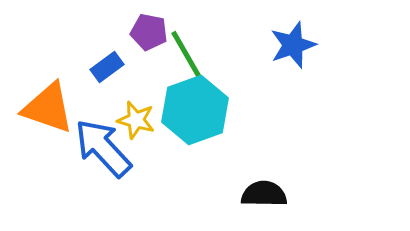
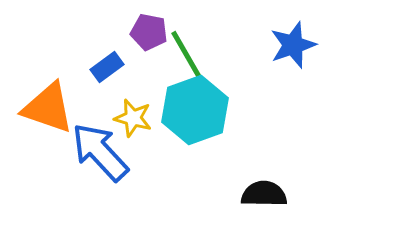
yellow star: moved 3 px left, 2 px up
blue arrow: moved 3 px left, 4 px down
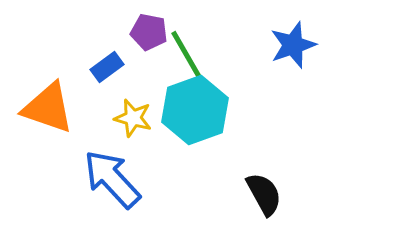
blue arrow: moved 12 px right, 27 px down
black semicircle: rotated 60 degrees clockwise
